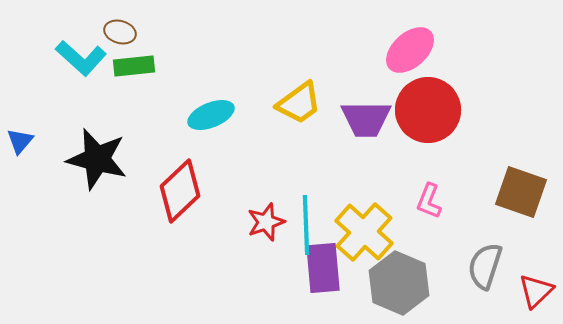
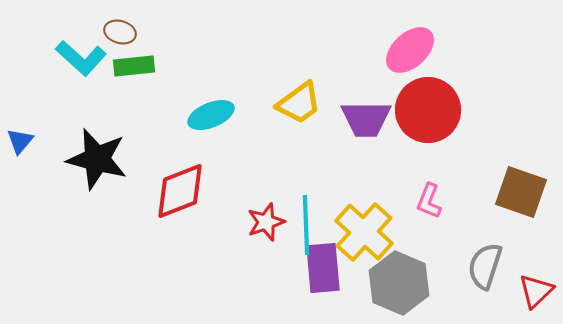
red diamond: rotated 22 degrees clockwise
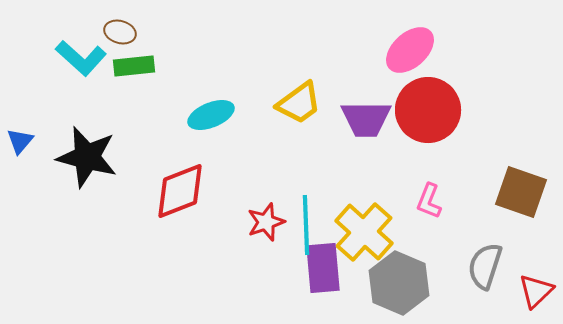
black star: moved 10 px left, 2 px up
